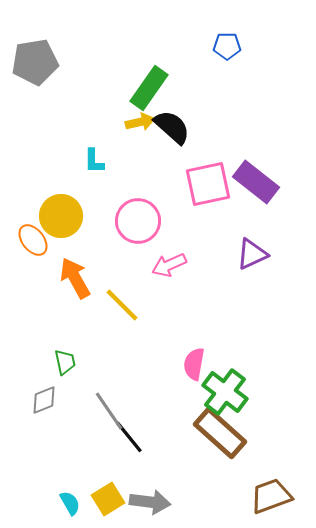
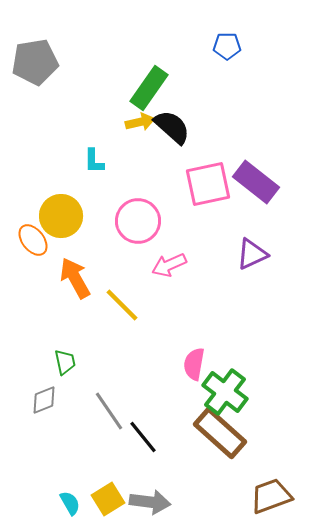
black line: moved 14 px right
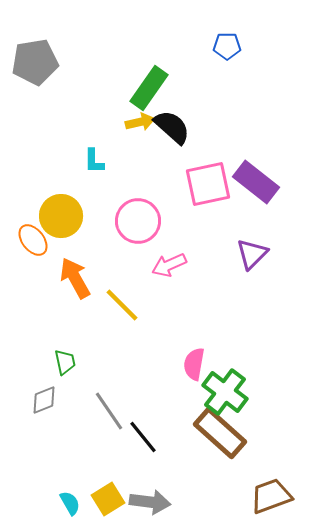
purple triangle: rotated 20 degrees counterclockwise
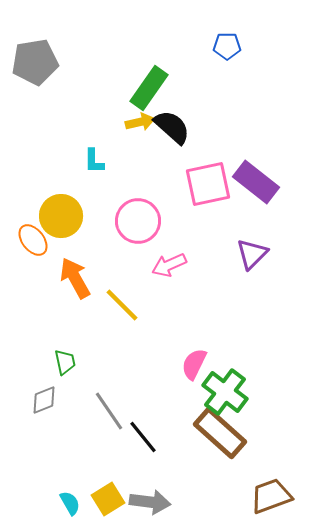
pink semicircle: rotated 16 degrees clockwise
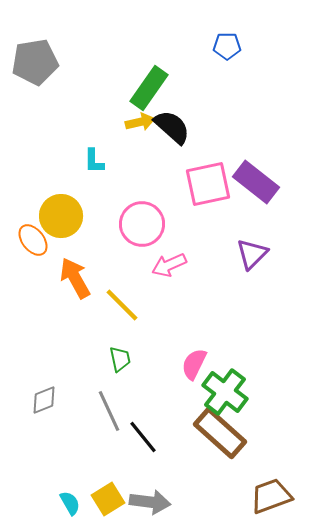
pink circle: moved 4 px right, 3 px down
green trapezoid: moved 55 px right, 3 px up
gray line: rotated 9 degrees clockwise
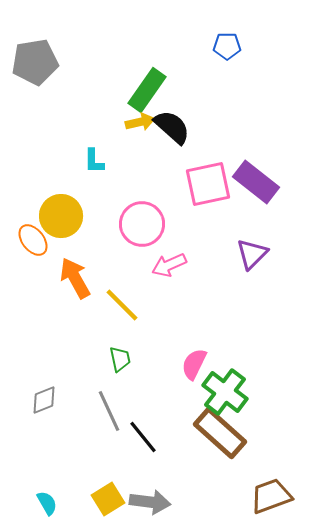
green rectangle: moved 2 px left, 2 px down
cyan semicircle: moved 23 px left
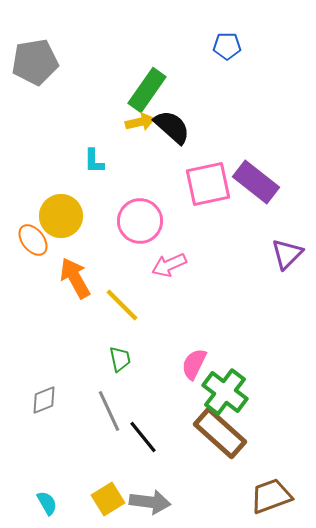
pink circle: moved 2 px left, 3 px up
purple triangle: moved 35 px right
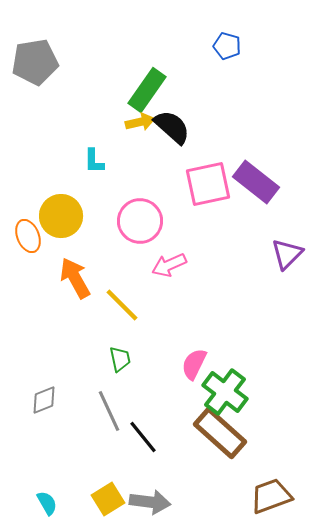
blue pentagon: rotated 16 degrees clockwise
orange ellipse: moved 5 px left, 4 px up; rotated 16 degrees clockwise
